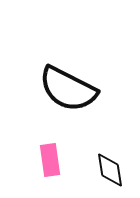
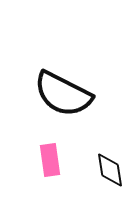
black semicircle: moved 5 px left, 5 px down
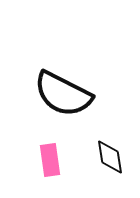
black diamond: moved 13 px up
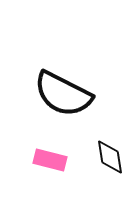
pink rectangle: rotated 68 degrees counterclockwise
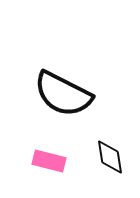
pink rectangle: moved 1 px left, 1 px down
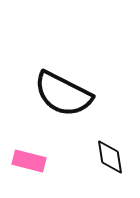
pink rectangle: moved 20 px left
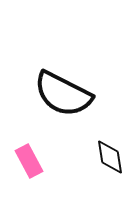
pink rectangle: rotated 48 degrees clockwise
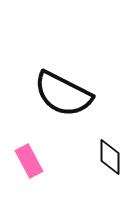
black diamond: rotated 9 degrees clockwise
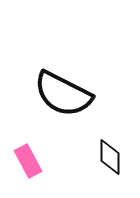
pink rectangle: moved 1 px left
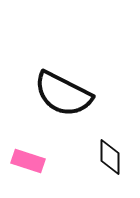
pink rectangle: rotated 44 degrees counterclockwise
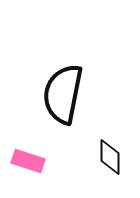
black semicircle: rotated 74 degrees clockwise
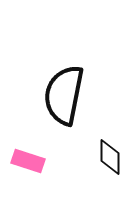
black semicircle: moved 1 px right, 1 px down
